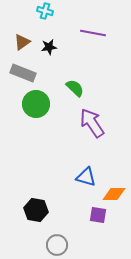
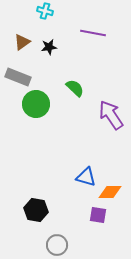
gray rectangle: moved 5 px left, 4 px down
purple arrow: moved 19 px right, 8 px up
orange diamond: moved 4 px left, 2 px up
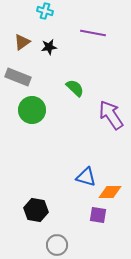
green circle: moved 4 px left, 6 px down
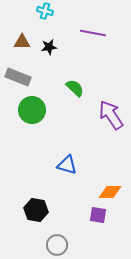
brown triangle: rotated 36 degrees clockwise
blue triangle: moved 19 px left, 12 px up
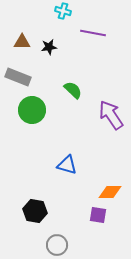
cyan cross: moved 18 px right
green semicircle: moved 2 px left, 2 px down
black hexagon: moved 1 px left, 1 px down
